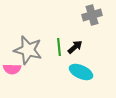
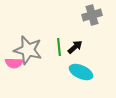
pink semicircle: moved 2 px right, 6 px up
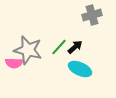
green line: rotated 48 degrees clockwise
cyan ellipse: moved 1 px left, 3 px up
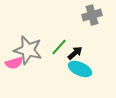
black arrow: moved 6 px down
pink semicircle: rotated 18 degrees counterclockwise
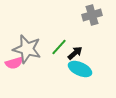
gray star: moved 1 px left, 1 px up
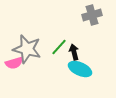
black arrow: moved 1 px left, 1 px up; rotated 63 degrees counterclockwise
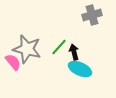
pink semicircle: moved 1 px left, 1 px up; rotated 114 degrees counterclockwise
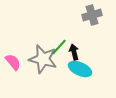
gray star: moved 16 px right, 10 px down
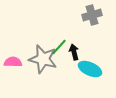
pink semicircle: rotated 48 degrees counterclockwise
cyan ellipse: moved 10 px right
